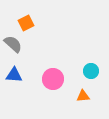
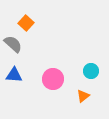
orange square: rotated 21 degrees counterclockwise
orange triangle: rotated 32 degrees counterclockwise
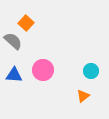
gray semicircle: moved 3 px up
pink circle: moved 10 px left, 9 px up
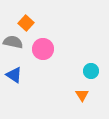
gray semicircle: moved 1 px down; rotated 30 degrees counterclockwise
pink circle: moved 21 px up
blue triangle: rotated 30 degrees clockwise
orange triangle: moved 1 px left, 1 px up; rotated 24 degrees counterclockwise
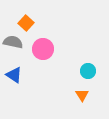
cyan circle: moved 3 px left
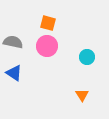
orange square: moved 22 px right; rotated 28 degrees counterclockwise
pink circle: moved 4 px right, 3 px up
cyan circle: moved 1 px left, 14 px up
blue triangle: moved 2 px up
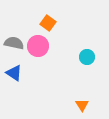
orange square: rotated 21 degrees clockwise
gray semicircle: moved 1 px right, 1 px down
pink circle: moved 9 px left
orange triangle: moved 10 px down
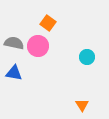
blue triangle: rotated 24 degrees counterclockwise
